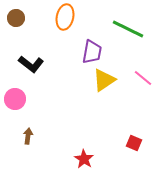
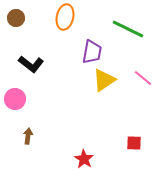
red square: rotated 21 degrees counterclockwise
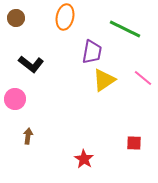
green line: moved 3 px left
